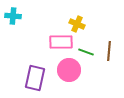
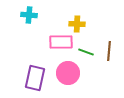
cyan cross: moved 16 px right, 1 px up
yellow cross: rotated 21 degrees counterclockwise
pink circle: moved 1 px left, 3 px down
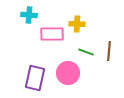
pink rectangle: moved 9 px left, 8 px up
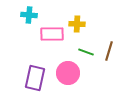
brown line: rotated 12 degrees clockwise
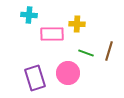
green line: moved 1 px down
purple rectangle: rotated 30 degrees counterclockwise
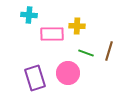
yellow cross: moved 2 px down
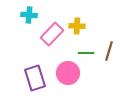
pink rectangle: rotated 45 degrees counterclockwise
green line: rotated 21 degrees counterclockwise
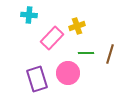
yellow cross: rotated 21 degrees counterclockwise
pink rectangle: moved 4 px down
brown line: moved 1 px right, 3 px down
purple rectangle: moved 2 px right, 1 px down
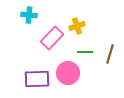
green line: moved 1 px left, 1 px up
purple rectangle: rotated 75 degrees counterclockwise
